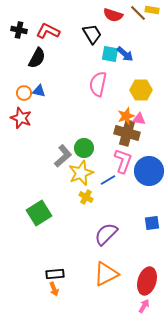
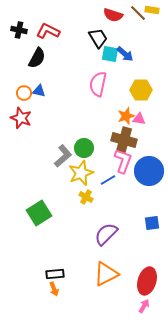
black trapezoid: moved 6 px right, 4 px down
brown cross: moved 3 px left, 7 px down
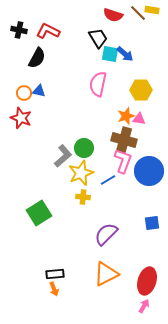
yellow cross: moved 3 px left; rotated 24 degrees counterclockwise
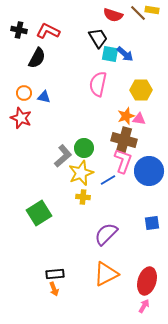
blue triangle: moved 5 px right, 6 px down
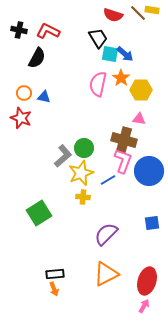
orange star: moved 5 px left, 38 px up; rotated 18 degrees counterclockwise
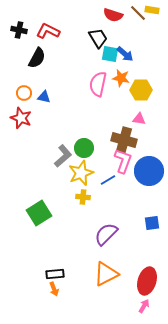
orange star: rotated 24 degrees counterclockwise
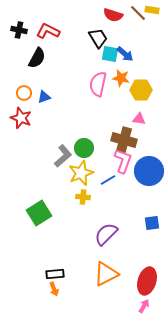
blue triangle: rotated 32 degrees counterclockwise
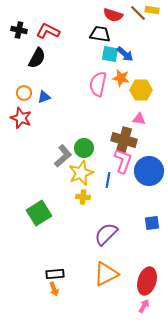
black trapezoid: moved 2 px right, 4 px up; rotated 50 degrees counterclockwise
blue line: rotated 49 degrees counterclockwise
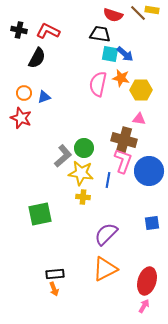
yellow star: rotated 30 degrees clockwise
green square: moved 1 px right, 1 px down; rotated 20 degrees clockwise
orange triangle: moved 1 px left, 5 px up
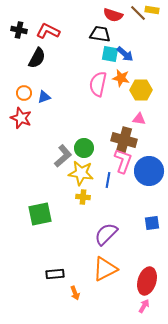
orange arrow: moved 21 px right, 4 px down
